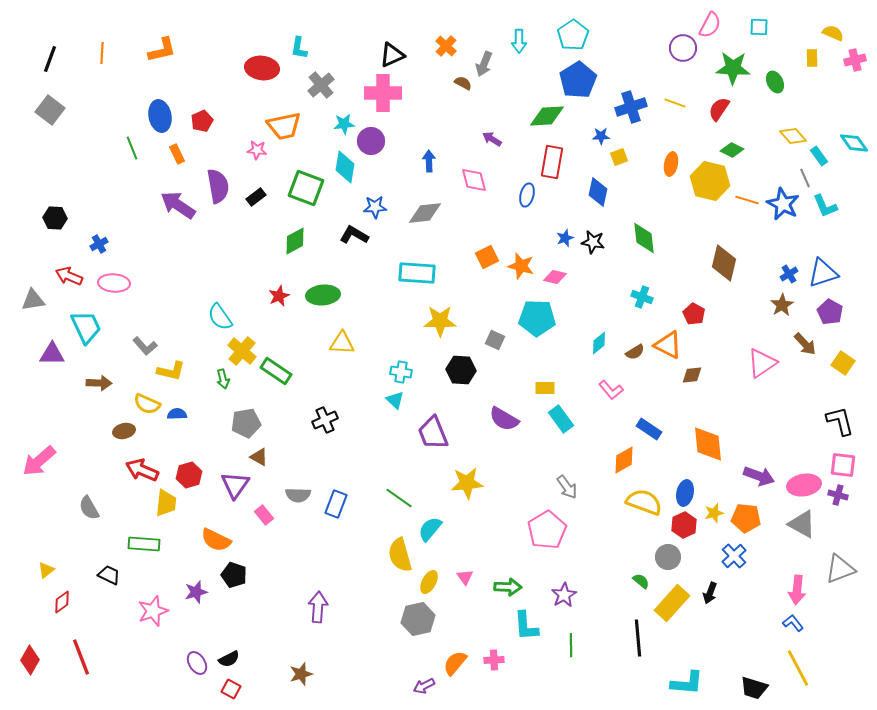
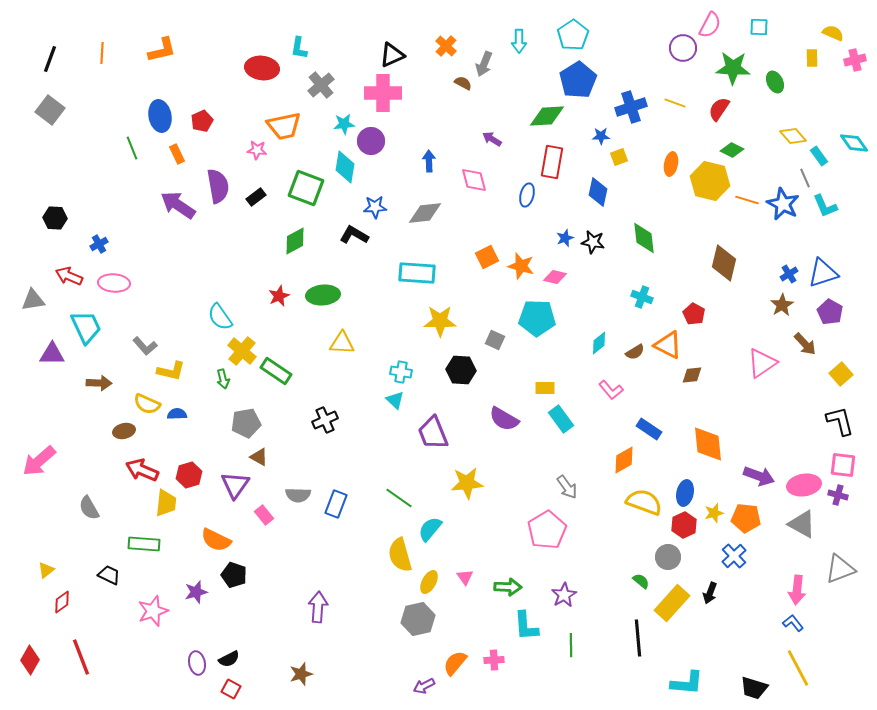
yellow square at (843, 363): moved 2 px left, 11 px down; rotated 15 degrees clockwise
purple ellipse at (197, 663): rotated 20 degrees clockwise
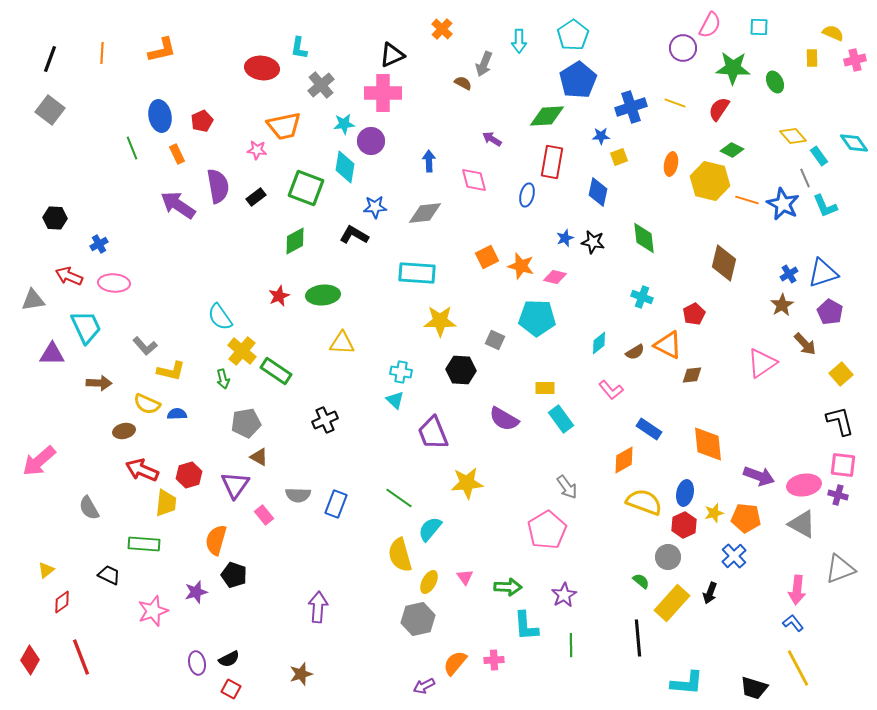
orange cross at (446, 46): moved 4 px left, 17 px up
red pentagon at (694, 314): rotated 15 degrees clockwise
orange semicircle at (216, 540): rotated 80 degrees clockwise
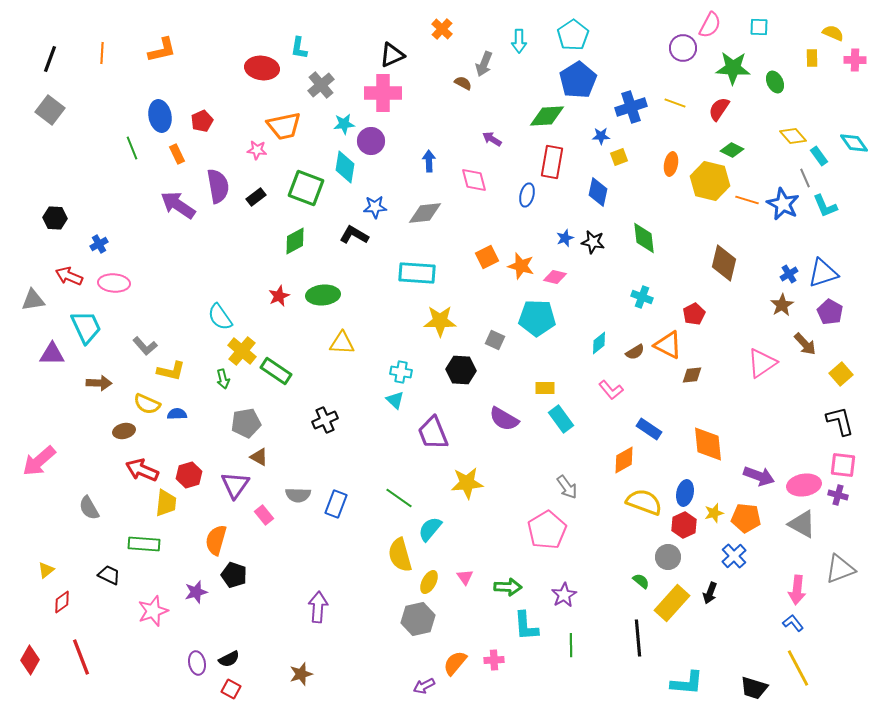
pink cross at (855, 60): rotated 15 degrees clockwise
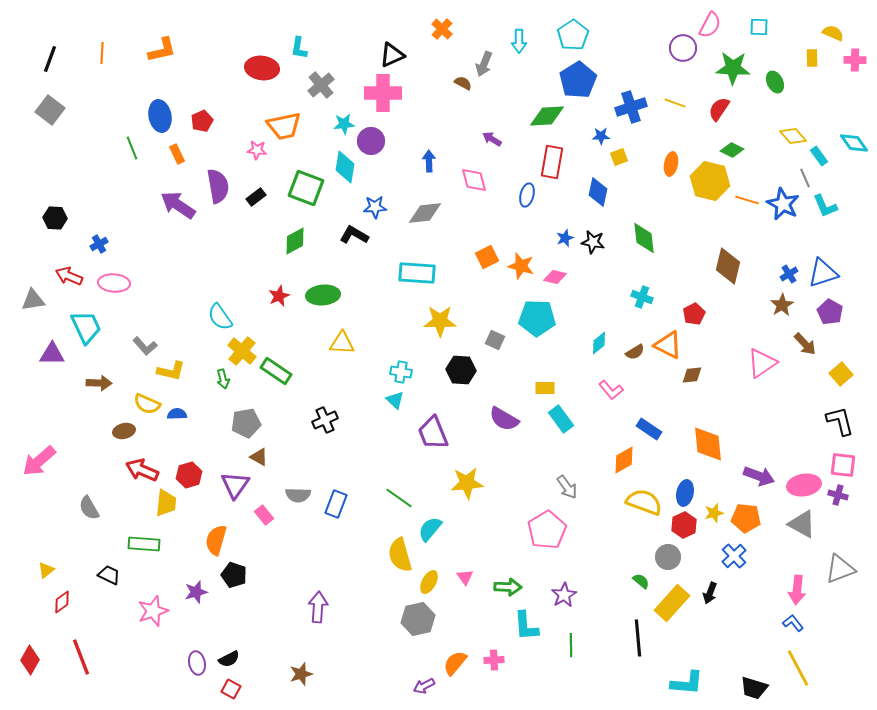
brown diamond at (724, 263): moved 4 px right, 3 px down
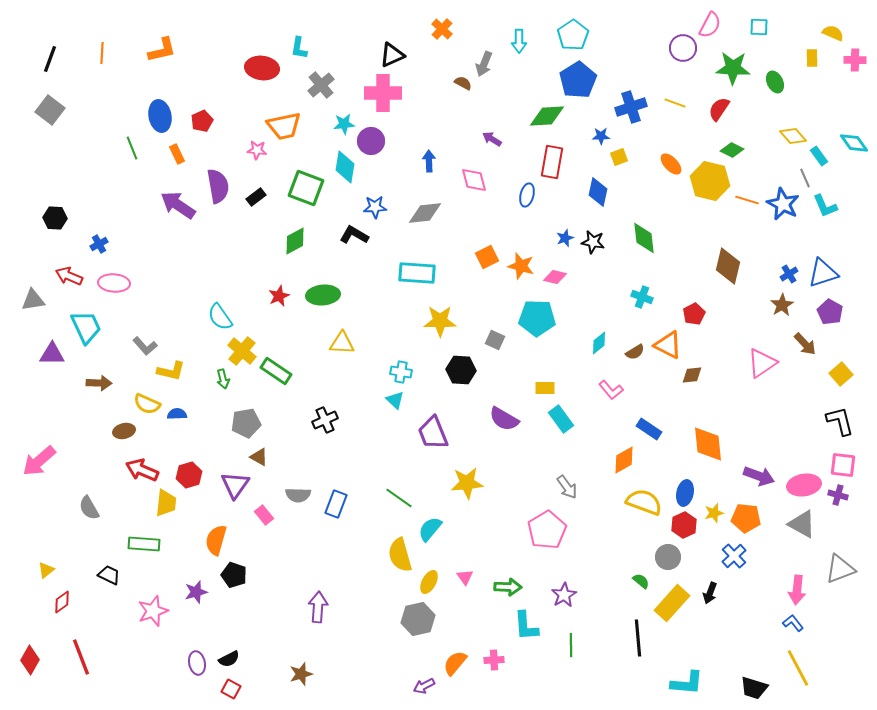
orange ellipse at (671, 164): rotated 55 degrees counterclockwise
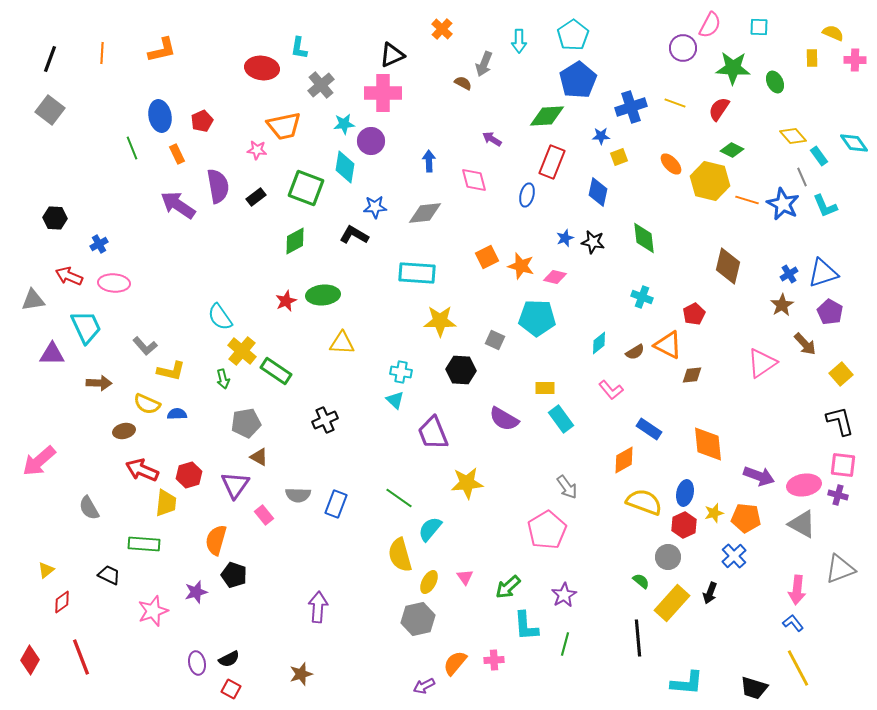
red rectangle at (552, 162): rotated 12 degrees clockwise
gray line at (805, 178): moved 3 px left, 1 px up
red star at (279, 296): moved 7 px right, 5 px down
green arrow at (508, 587): rotated 136 degrees clockwise
green line at (571, 645): moved 6 px left, 1 px up; rotated 15 degrees clockwise
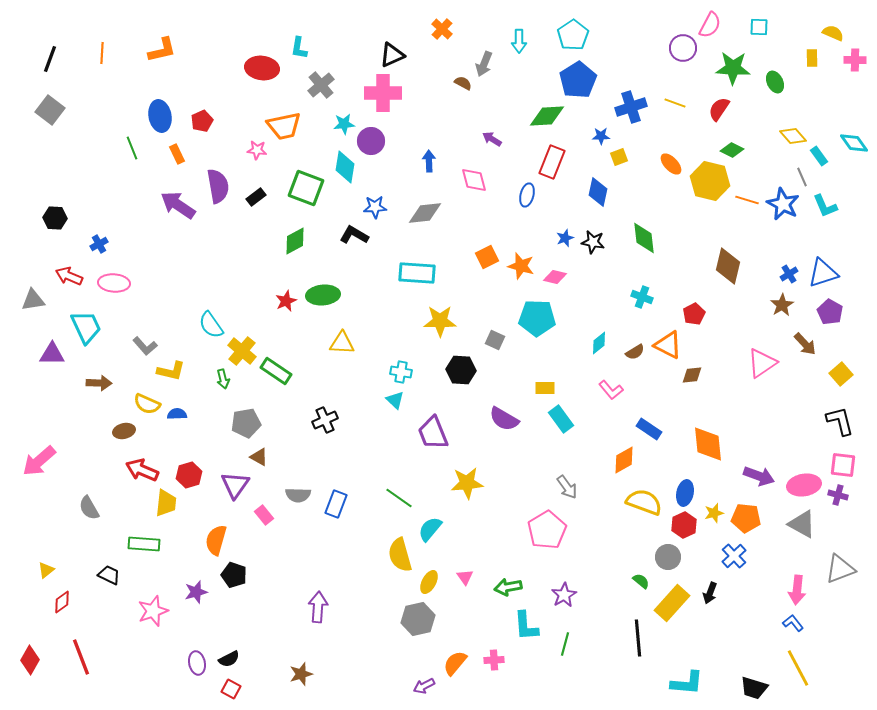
cyan semicircle at (220, 317): moved 9 px left, 8 px down
green arrow at (508, 587): rotated 32 degrees clockwise
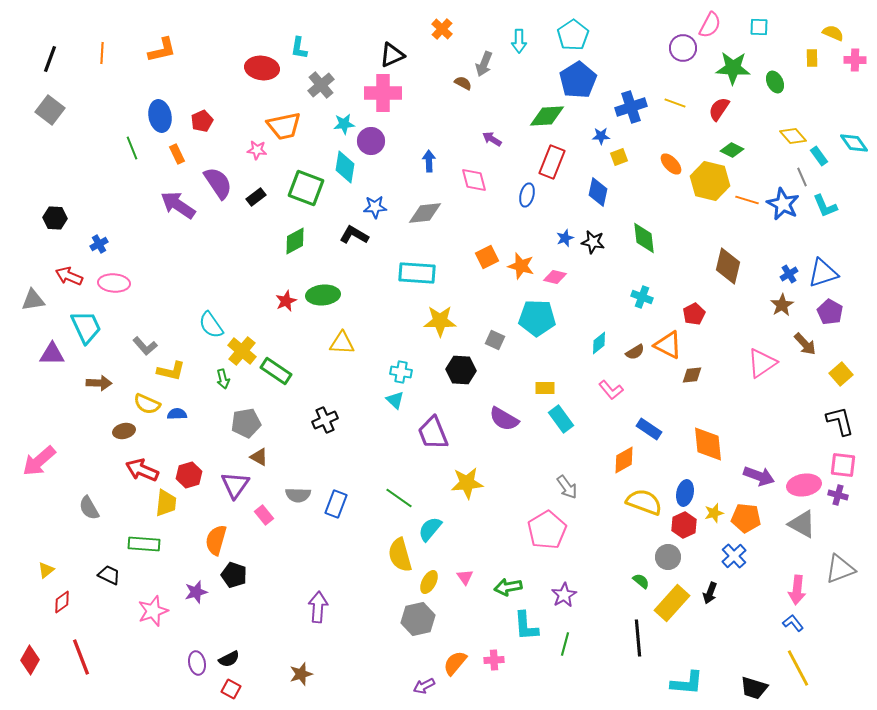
purple semicircle at (218, 186): moved 3 px up; rotated 24 degrees counterclockwise
